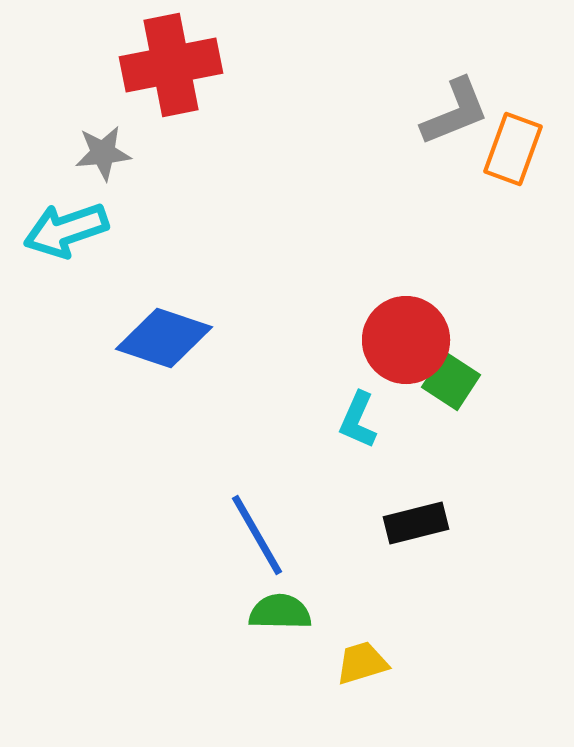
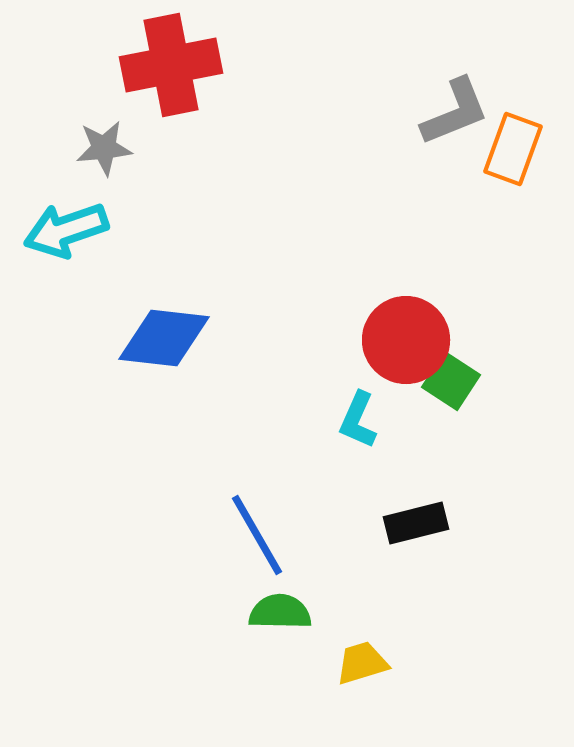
gray star: moved 1 px right, 5 px up
blue diamond: rotated 12 degrees counterclockwise
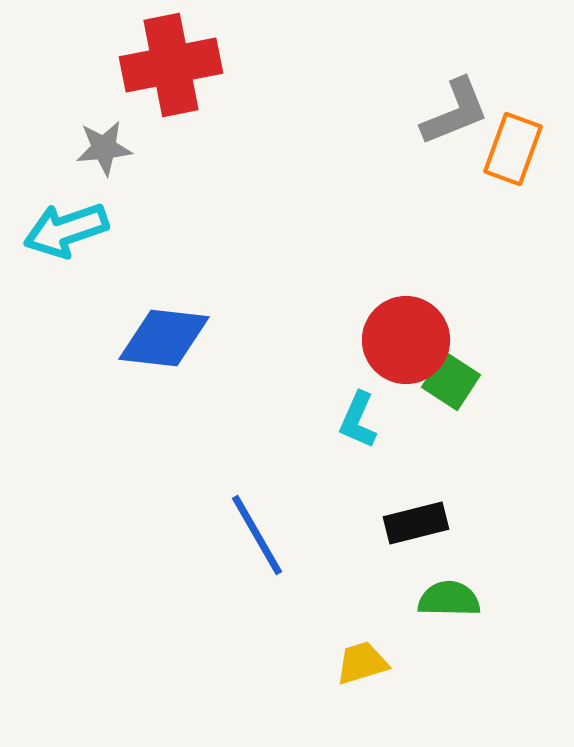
green semicircle: moved 169 px right, 13 px up
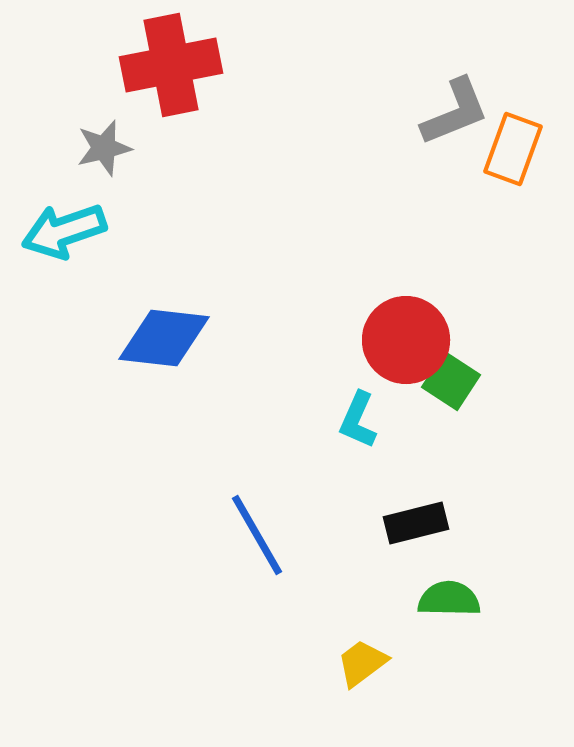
gray star: rotated 8 degrees counterclockwise
cyan arrow: moved 2 px left, 1 px down
yellow trapezoid: rotated 20 degrees counterclockwise
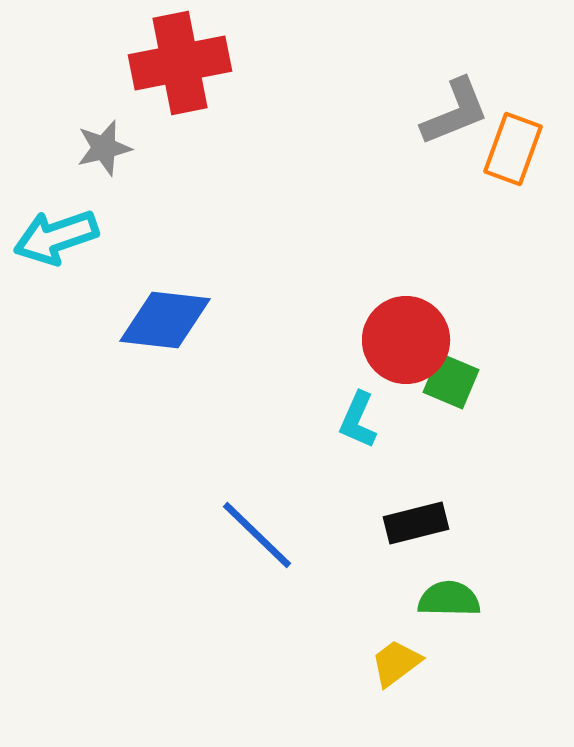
red cross: moved 9 px right, 2 px up
cyan arrow: moved 8 px left, 6 px down
blue diamond: moved 1 px right, 18 px up
green square: rotated 10 degrees counterclockwise
blue line: rotated 16 degrees counterclockwise
yellow trapezoid: moved 34 px right
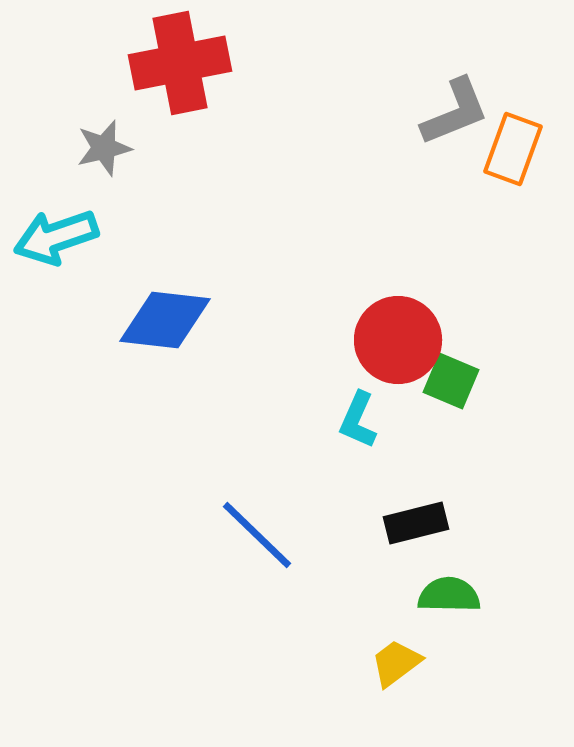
red circle: moved 8 px left
green semicircle: moved 4 px up
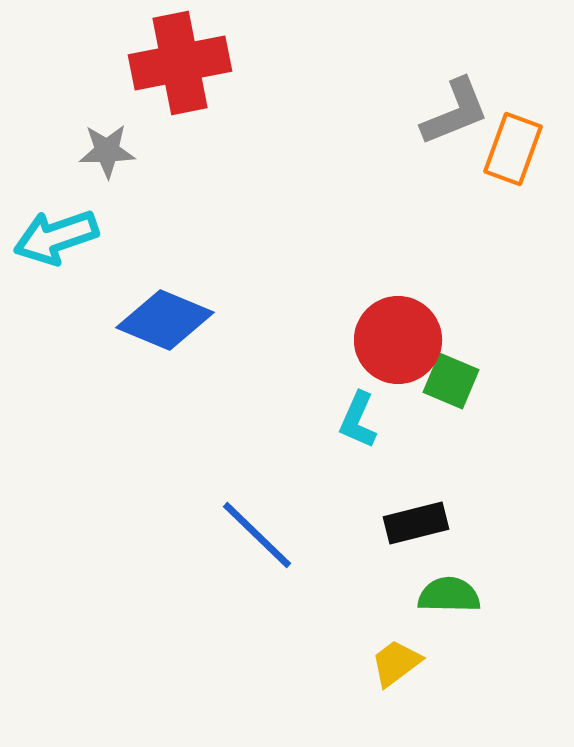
gray star: moved 3 px right, 3 px down; rotated 12 degrees clockwise
blue diamond: rotated 16 degrees clockwise
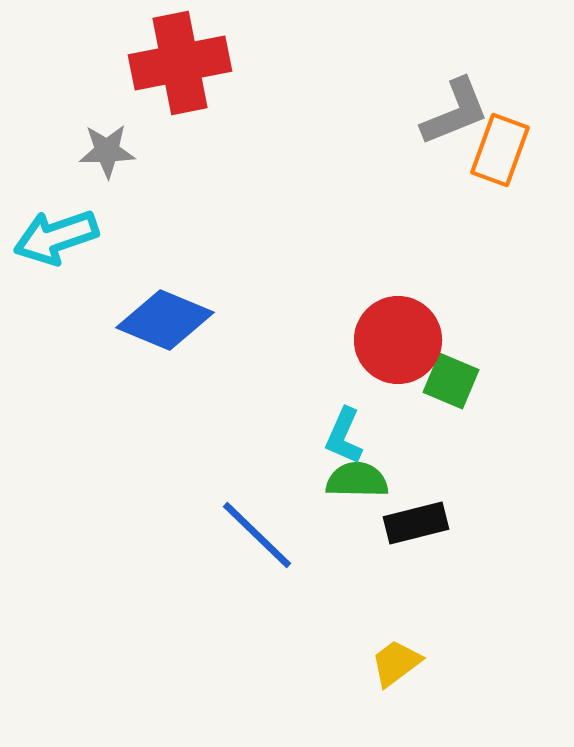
orange rectangle: moved 13 px left, 1 px down
cyan L-shape: moved 14 px left, 16 px down
green semicircle: moved 92 px left, 115 px up
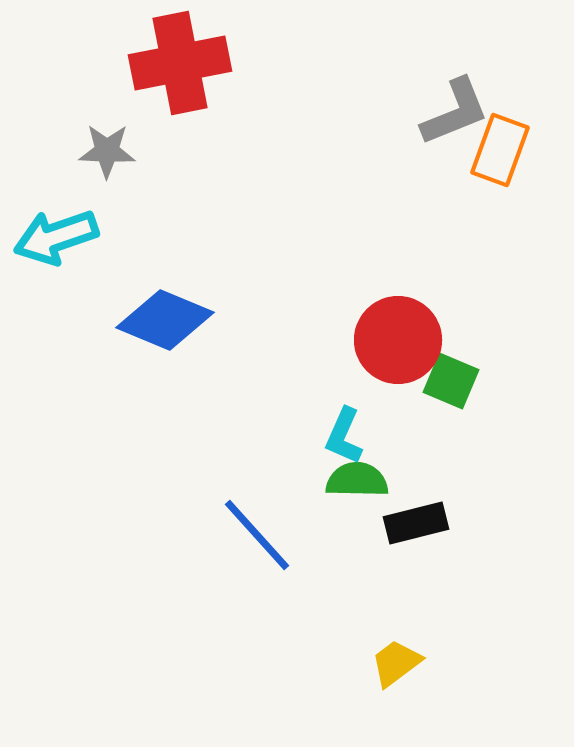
gray star: rotated 4 degrees clockwise
blue line: rotated 4 degrees clockwise
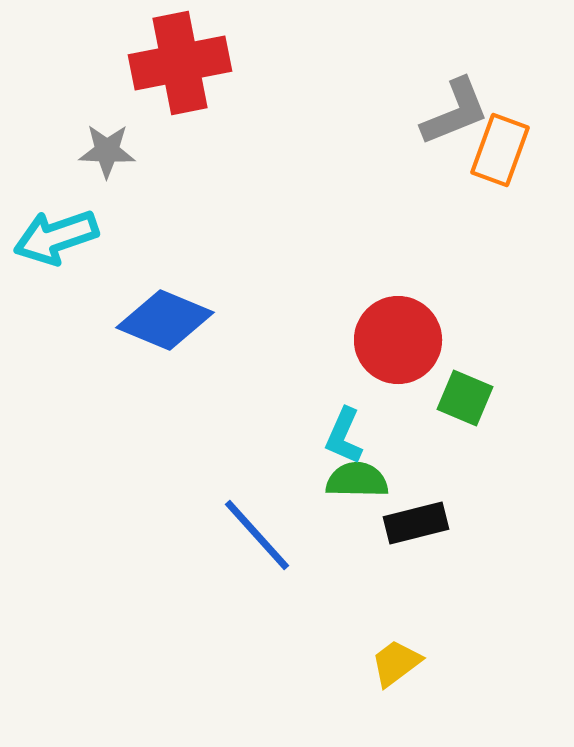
green square: moved 14 px right, 17 px down
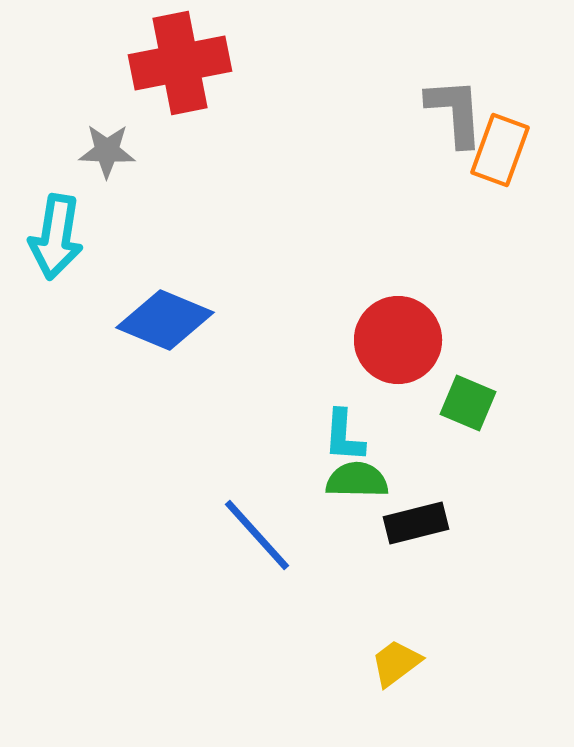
gray L-shape: rotated 72 degrees counterclockwise
cyan arrow: rotated 62 degrees counterclockwise
green square: moved 3 px right, 5 px down
cyan L-shape: rotated 20 degrees counterclockwise
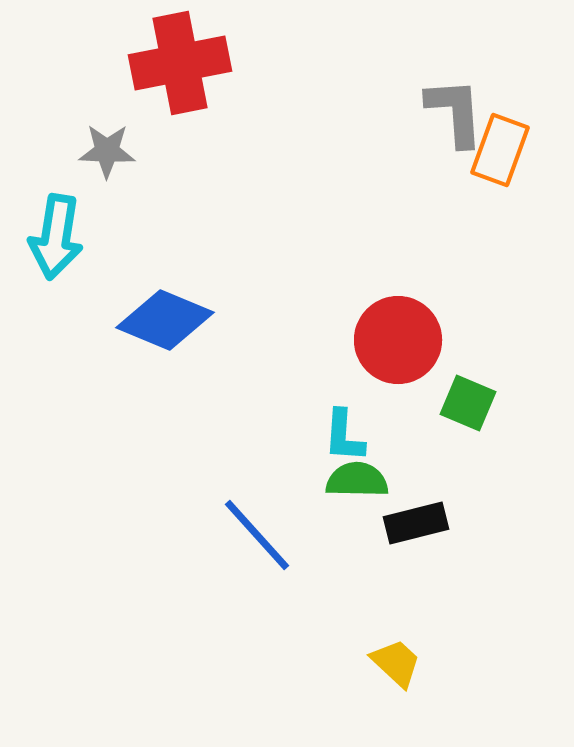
yellow trapezoid: rotated 80 degrees clockwise
